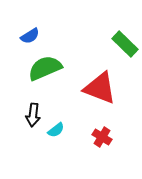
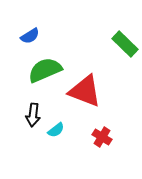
green semicircle: moved 2 px down
red triangle: moved 15 px left, 3 px down
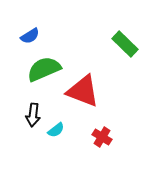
green semicircle: moved 1 px left, 1 px up
red triangle: moved 2 px left
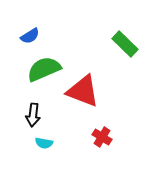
cyan semicircle: moved 12 px left, 13 px down; rotated 48 degrees clockwise
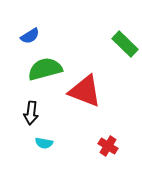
green semicircle: moved 1 px right; rotated 8 degrees clockwise
red triangle: moved 2 px right
black arrow: moved 2 px left, 2 px up
red cross: moved 6 px right, 9 px down
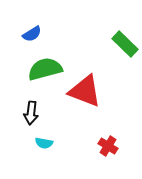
blue semicircle: moved 2 px right, 2 px up
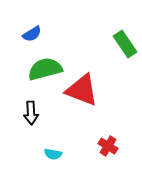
green rectangle: rotated 12 degrees clockwise
red triangle: moved 3 px left, 1 px up
black arrow: rotated 10 degrees counterclockwise
cyan semicircle: moved 9 px right, 11 px down
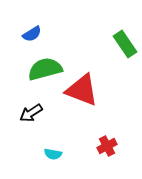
black arrow: rotated 60 degrees clockwise
red cross: moved 1 px left; rotated 30 degrees clockwise
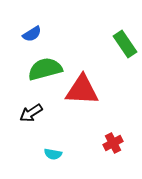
red triangle: rotated 18 degrees counterclockwise
red cross: moved 6 px right, 3 px up
